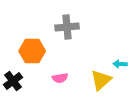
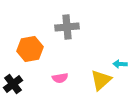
orange hexagon: moved 2 px left, 2 px up; rotated 10 degrees counterclockwise
black cross: moved 3 px down
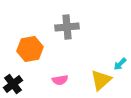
cyan arrow: rotated 48 degrees counterclockwise
pink semicircle: moved 2 px down
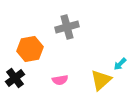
gray cross: rotated 10 degrees counterclockwise
black cross: moved 2 px right, 6 px up
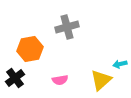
cyan arrow: rotated 32 degrees clockwise
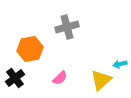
pink semicircle: moved 2 px up; rotated 35 degrees counterclockwise
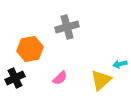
black cross: rotated 12 degrees clockwise
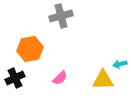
gray cross: moved 6 px left, 11 px up
yellow triangle: moved 2 px right; rotated 40 degrees clockwise
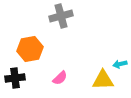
black cross: rotated 18 degrees clockwise
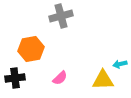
orange hexagon: moved 1 px right
